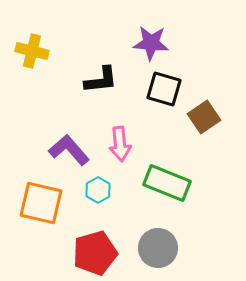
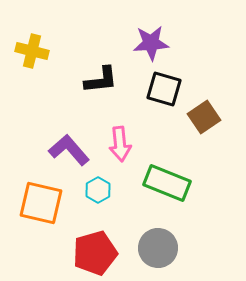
purple star: rotated 9 degrees counterclockwise
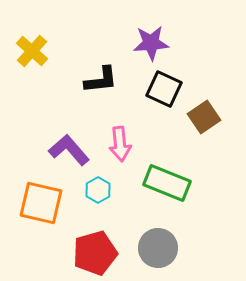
yellow cross: rotated 28 degrees clockwise
black square: rotated 9 degrees clockwise
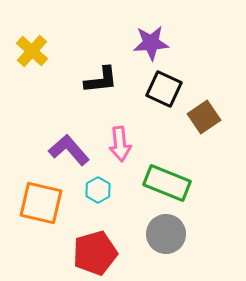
gray circle: moved 8 px right, 14 px up
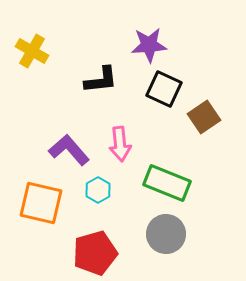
purple star: moved 2 px left, 2 px down
yellow cross: rotated 12 degrees counterclockwise
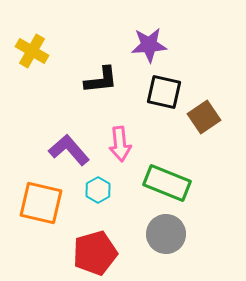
black square: moved 3 px down; rotated 12 degrees counterclockwise
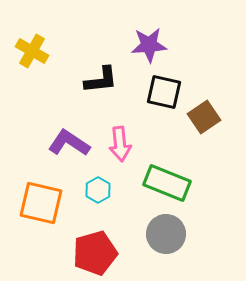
purple L-shape: moved 7 px up; rotated 15 degrees counterclockwise
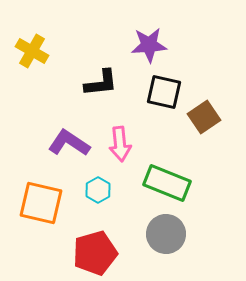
black L-shape: moved 3 px down
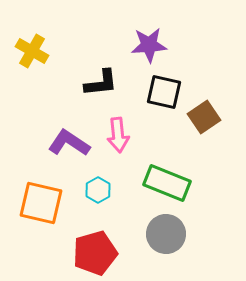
pink arrow: moved 2 px left, 9 px up
